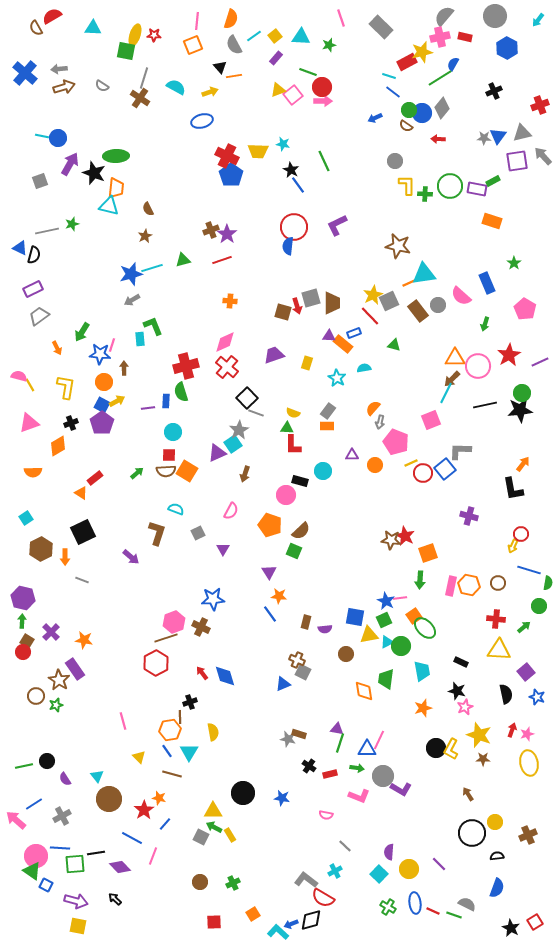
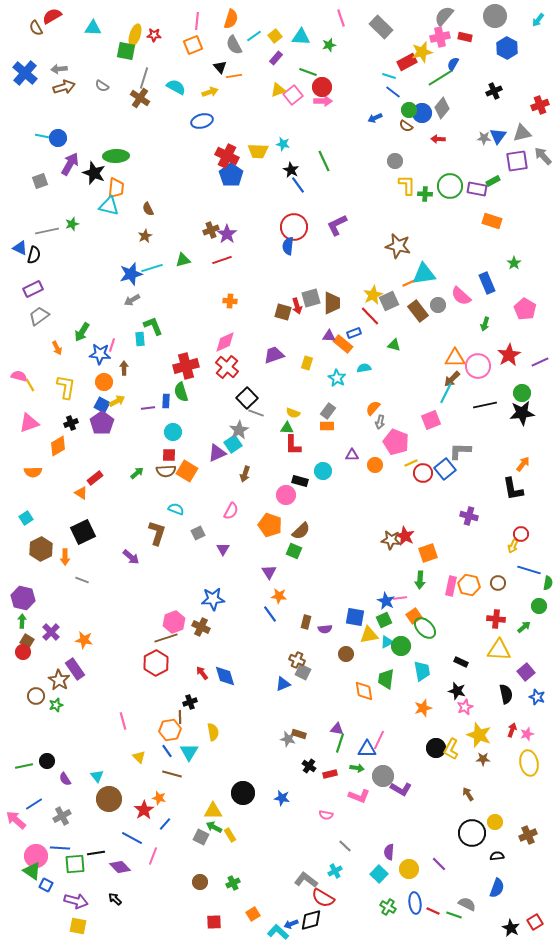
black star at (520, 410): moved 2 px right, 3 px down
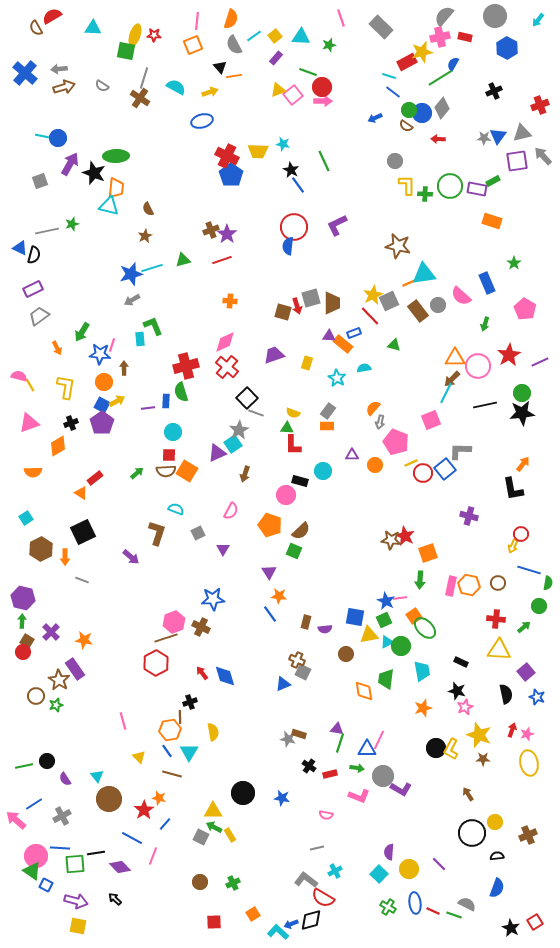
gray line at (345, 846): moved 28 px left, 2 px down; rotated 56 degrees counterclockwise
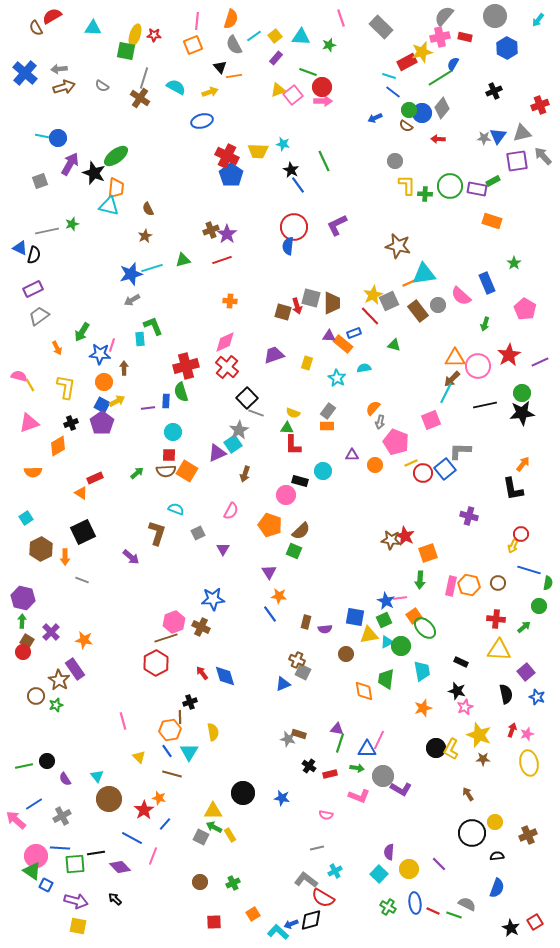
green ellipse at (116, 156): rotated 35 degrees counterclockwise
gray square at (311, 298): rotated 30 degrees clockwise
red rectangle at (95, 478): rotated 14 degrees clockwise
